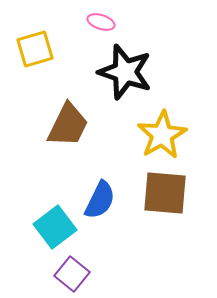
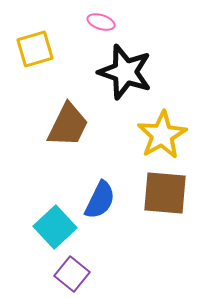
cyan square: rotated 6 degrees counterclockwise
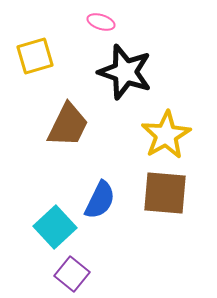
yellow square: moved 7 px down
yellow star: moved 4 px right
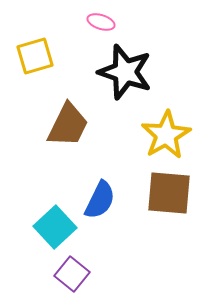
brown square: moved 4 px right
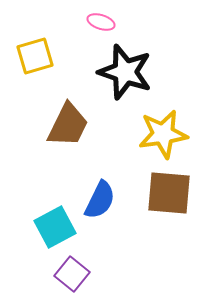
yellow star: moved 3 px left, 1 px up; rotated 21 degrees clockwise
cyan square: rotated 15 degrees clockwise
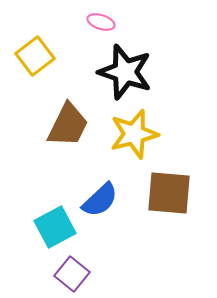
yellow square: rotated 21 degrees counterclockwise
yellow star: moved 29 px left; rotated 6 degrees counterclockwise
blue semicircle: rotated 21 degrees clockwise
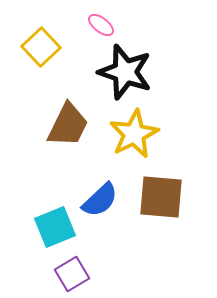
pink ellipse: moved 3 px down; rotated 20 degrees clockwise
yellow square: moved 6 px right, 9 px up; rotated 6 degrees counterclockwise
yellow star: rotated 12 degrees counterclockwise
brown square: moved 8 px left, 4 px down
cyan square: rotated 6 degrees clockwise
purple square: rotated 20 degrees clockwise
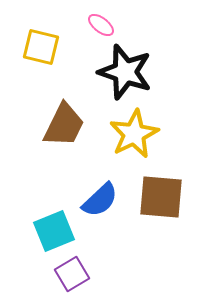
yellow square: rotated 33 degrees counterclockwise
brown trapezoid: moved 4 px left
cyan square: moved 1 px left, 4 px down
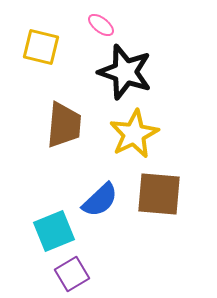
brown trapezoid: rotated 21 degrees counterclockwise
brown square: moved 2 px left, 3 px up
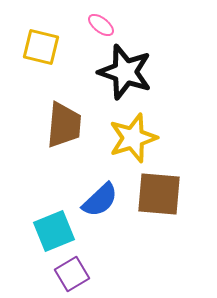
yellow star: moved 1 px left, 4 px down; rotated 9 degrees clockwise
